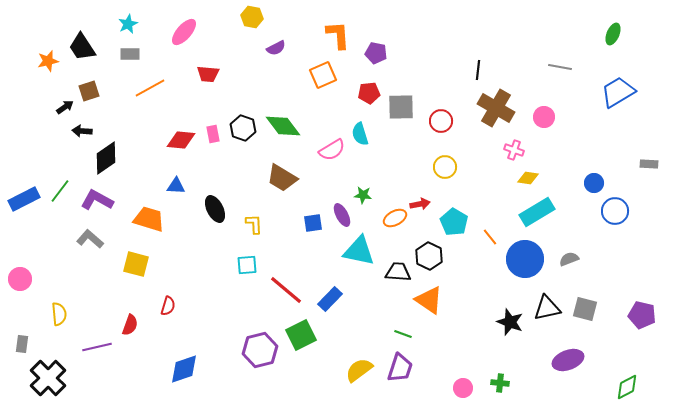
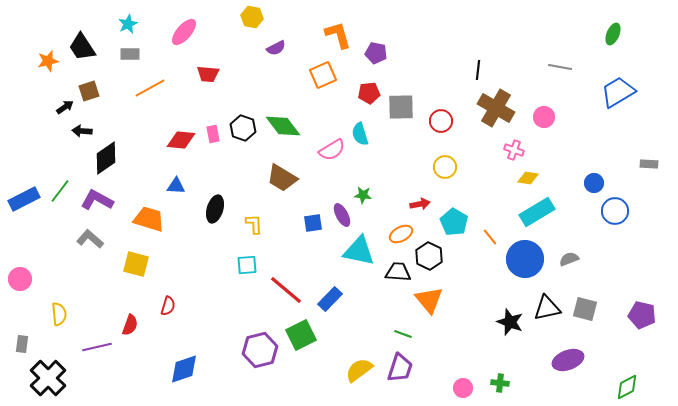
orange L-shape at (338, 35): rotated 12 degrees counterclockwise
black ellipse at (215, 209): rotated 44 degrees clockwise
orange ellipse at (395, 218): moved 6 px right, 16 px down
orange triangle at (429, 300): rotated 16 degrees clockwise
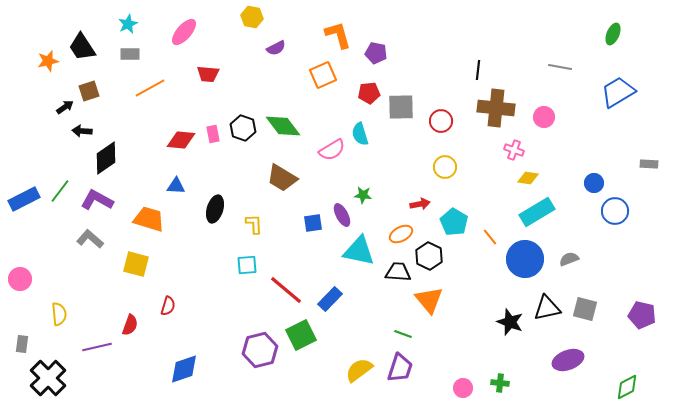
brown cross at (496, 108): rotated 24 degrees counterclockwise
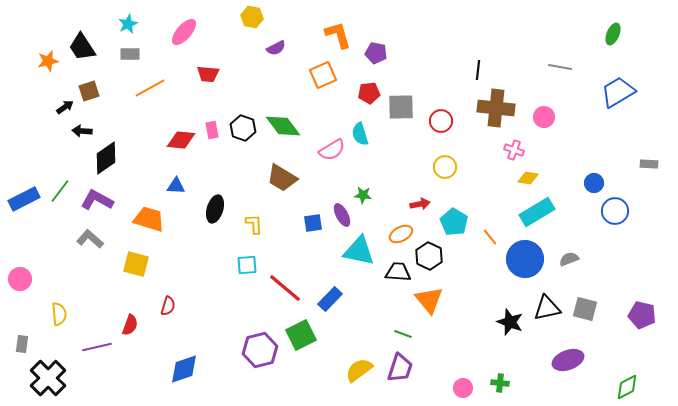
pink rectangle at (213, 134): moved 1 px left, 4 px up
red line at (286, 290): moved 1 px left, 2 px up
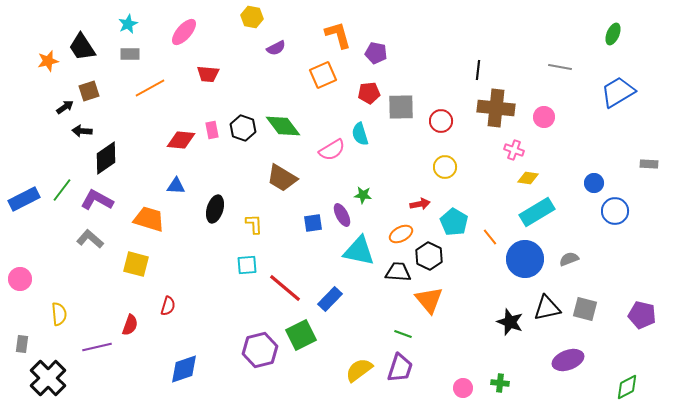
green line at (60, 191): moved 2 px right, 1 px up
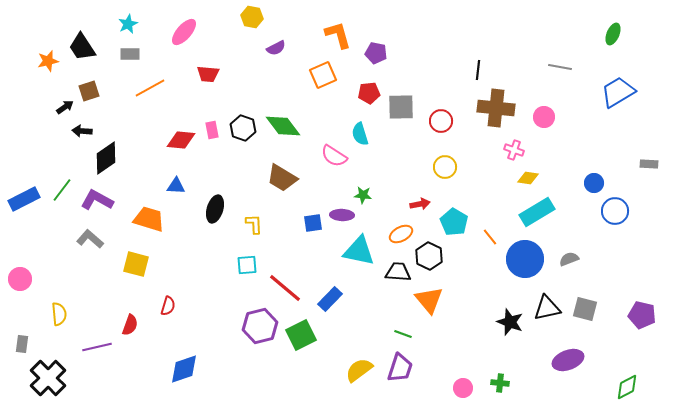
pink semicircle at (332, 150): moved 2 px right, 6 px down; rotated 64 degrees clockwise
purple ellipse at (342, 215): rotated 60 degrees counterclockwise
purple hexagon at (260, 350): moved 24 px up
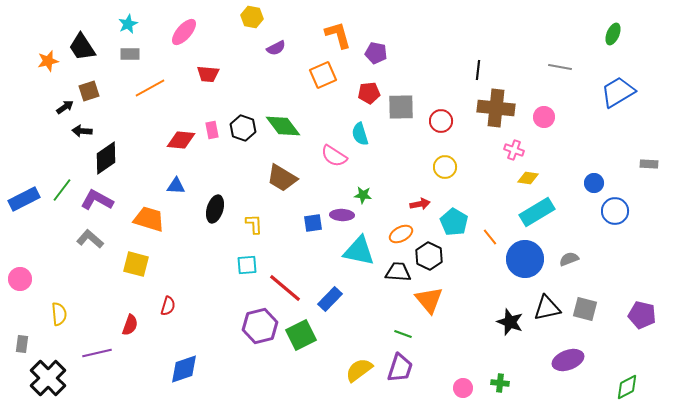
purple line at (97, 347): moved 6 px down
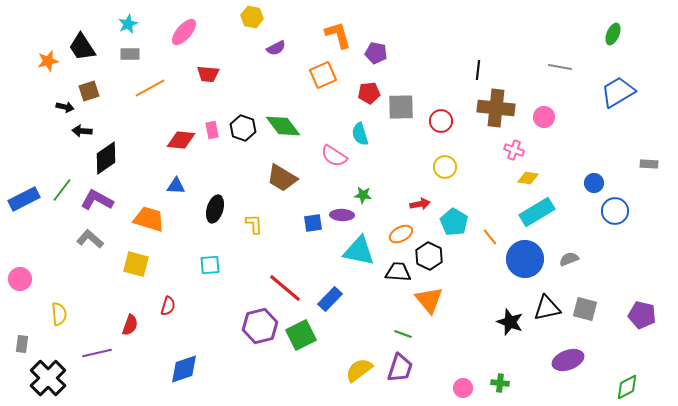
black arrow at (65, 107): rotated 48 degrees clockwise
cyan square at (247, 265): moved 37 px left
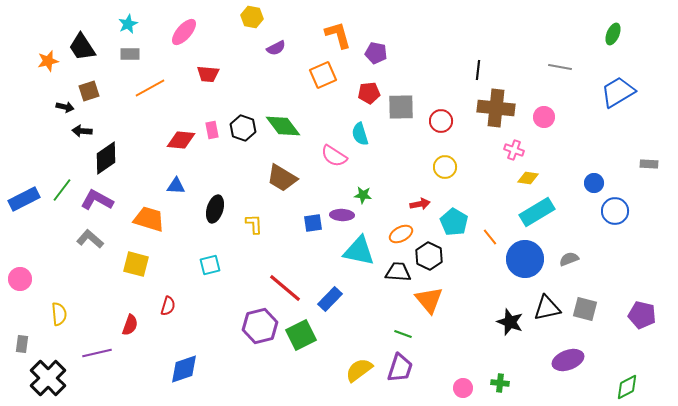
cyan square at (210, 265): rotated 10 degrees counterclockwise
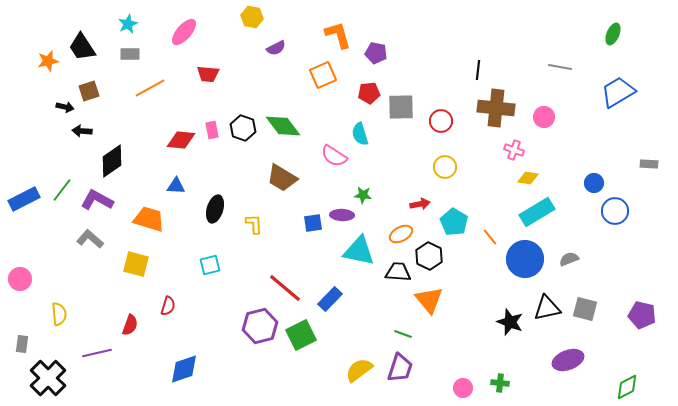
black diamond at (106, 158): moved 6 px right, 3 px down
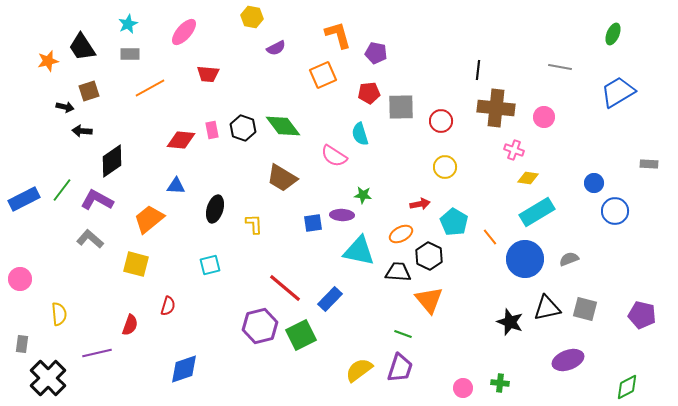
orange trapezoid at (149, 219): rotated 56 degrees counterclockwise
